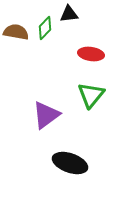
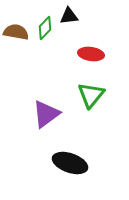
black triangle: moved 2 px down
purple triangle: moved 1 px up
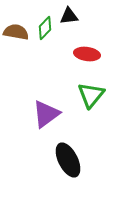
red ellipse: moved 4 px left
black ellipse: moved 2 px left, 3 px up; rotated 44 degrees clockwise
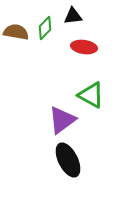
black triangle: moved 4 px right
red ellipse: moved 3 px left, 7 px up
green triangle: rotated 40 degrees counterclockwise
purple triangle: moved 16 px right, 6 px down
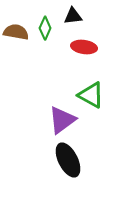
green diamond: rotated 20 degrees counterclockwise
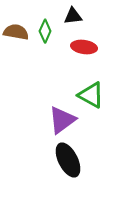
green diamond: moved 3 px down
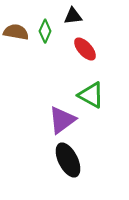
red ellipse: moved 1 px right, 2 px down; rotated 40 degrees clockwise
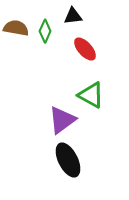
brown semicircle: moved 4 px up
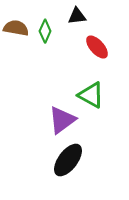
black triangle: moved 4 px right
red ellipse: moved 12 px right, 2 px up
black ellipse: rotated 64 degrees clockwise
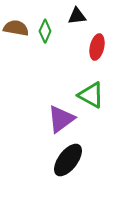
red ellipse: rotated 55 degrees clockwise
purple triangle: moved 1 px left, 1 px up
